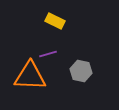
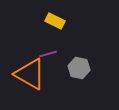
gray hexagon: moved 2 px left, 3 px up
orange triangle: moved 2 px up; rotated 28 degrees clockwise
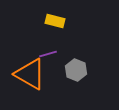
yellow rectangle: rotated 12 degrees counterclockwise
gray hexagon: moved 3 px left, 2 px down; rotated 10 degrees clockwise
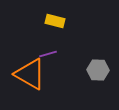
gray hexagon: moved 22 px right; rotated 20 degrees counterclockwise
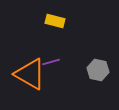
purple line: moved 3 px right, 8 px down
gray hexagon: rotated 10 degrees clockwise
